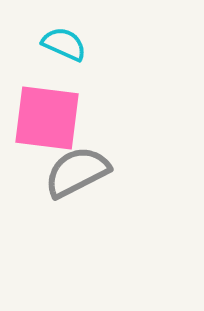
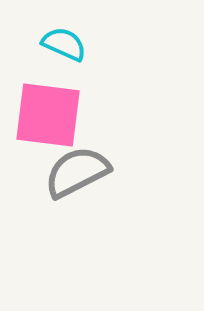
pink square: moved 1 px right, 3 px up
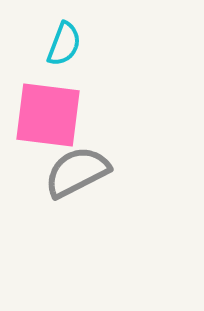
cyan semicircle: rotated 87 degrees clockwise
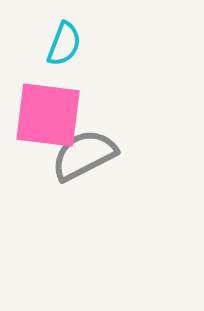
gray semicircle: moved 7 px right, 17 px up
